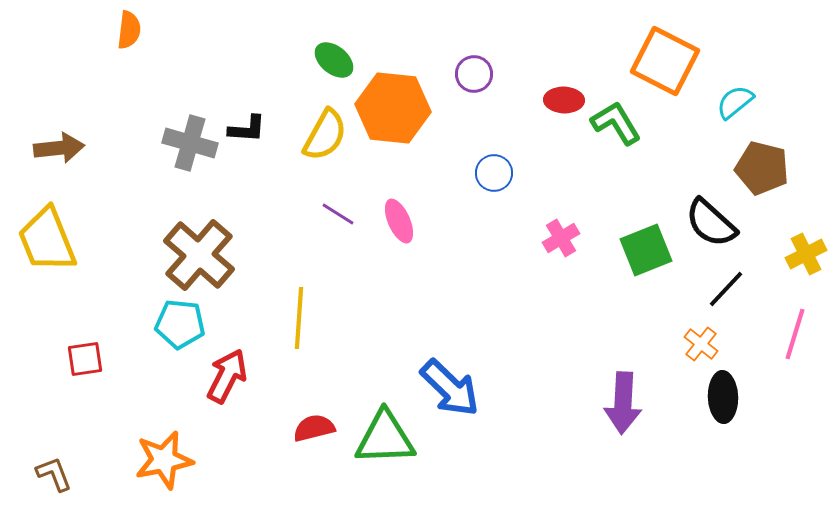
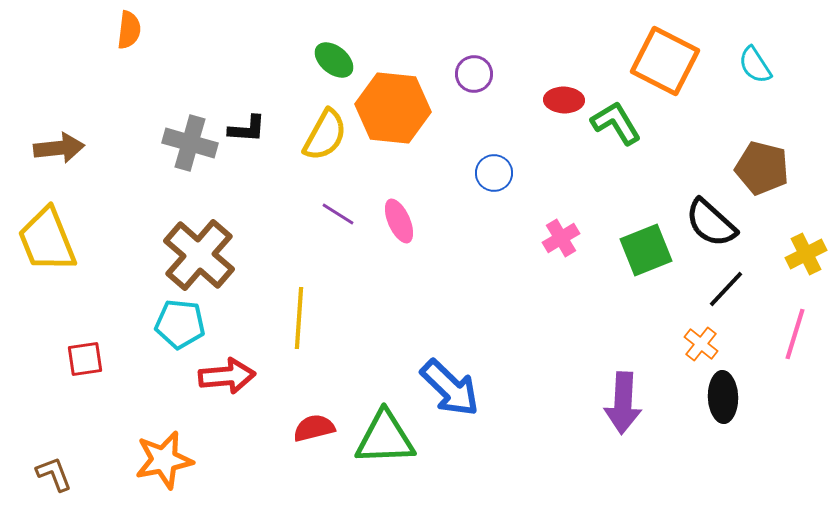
cyan semicircle: moved 20 px right, 37 px up; rotated 84 degrees counterclockwise
red arrow: rotated 58 degrees clockwise
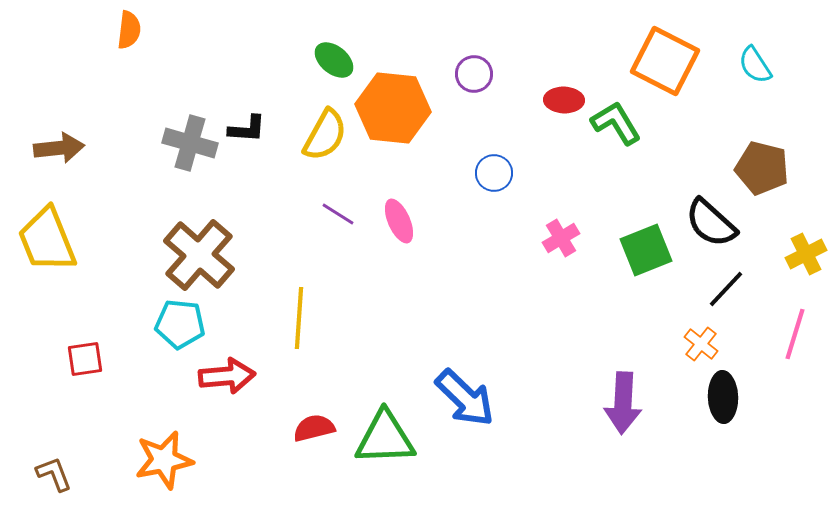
blue arrow: moved 15 px right, 10 px down
